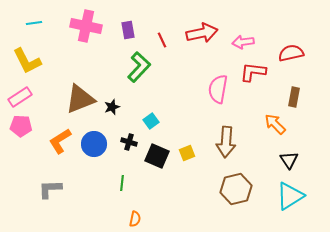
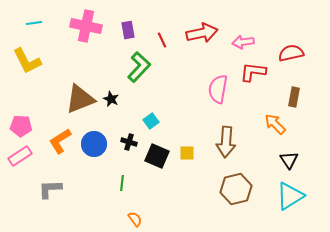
pink rectangle: moved 59 px down
black star: moved 1 px left, 8 px up; rotated 28 degrees counterclockwise
yellow square: rotated 21 degrees clockwise
orange semicircle: rotated 49 degrees counterclockwise
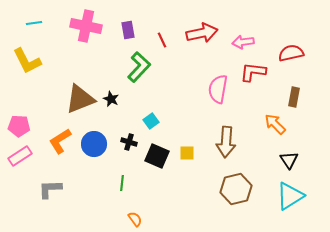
pink pentagon: moved 2 px left
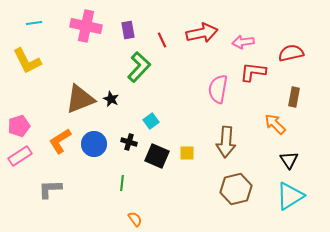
pink pentagon: rotated 20 degrees counterclockwise
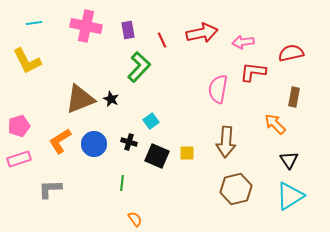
pink rectangle: moved 1 px left, 3 px down; rotated 15 degrees clockwise
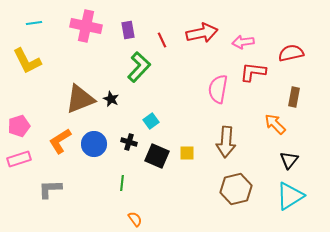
black triangle: rotated 12 degrees clockwise
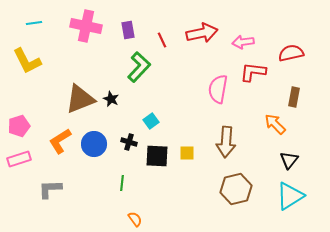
black square: rotated 20 degrees counterclockwise
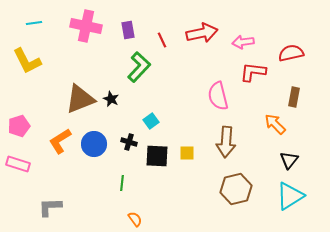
pink semicircle: moved 7 px down; rotated 24 degrees counterclockwise
pink rectangle: moved 1 px left, 5 px down; rotated 35 degrees clockwise
gray L-shape: moved 18 px down
